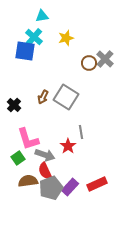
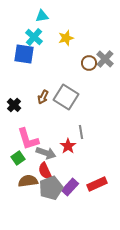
blue square: moved 1 px left, 3 px down
gray arrow: moved 1 px right, 2 px up
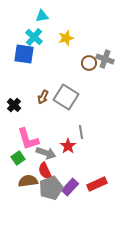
gray cross: rotated 24 degrees counterclockwise
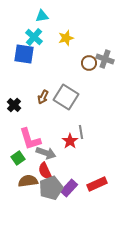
pink L-shape: moved 2 px right
red star: moved 2 px right, 5 px up
purple rectangle: moved 1 px left, 1 px down
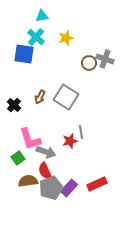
cyan cross: moved 2 px right
brown arrow: moved 3 px left
red star: rotated 21 degrees clockwise
gray arrow: moved 1 px up
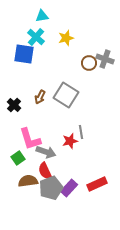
gray square: moved 2 px up
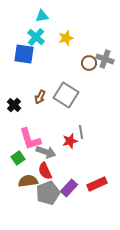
gray pentagon: moved 3 px left, 5 px down
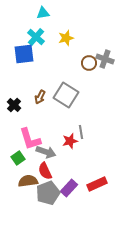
cyan triangle: moved 1 px right, 3 px up
blue square: rotated 15 degrees counterclockwise
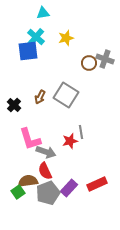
blue square: moved 4 px right, 3 px up
green square: moved 34 px down
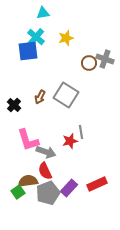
pink L-shape: moved 2 px left, 1 px down
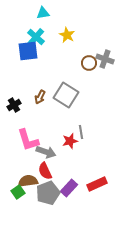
yellow star: moved 1 px right, 3 px up; rotated 28 degrees counterclockwise
black cross: rotated 16 degrees clockwise
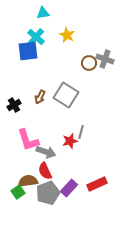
gray line: rotated 24 degrees clockwise
